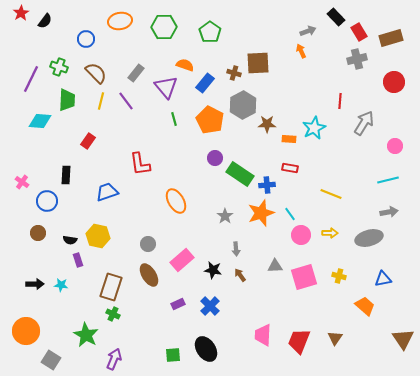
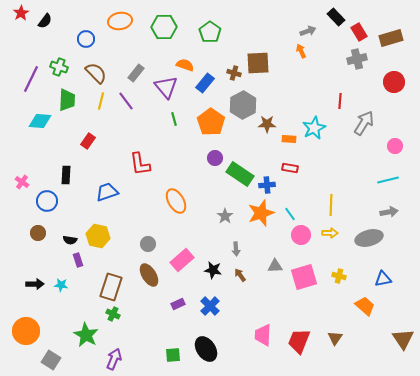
orange pentagon at (210, 120): moved 1 px right, 2 px down; rotated 8 degrees clockwise
yellow line at (331, 194): moved 11 px down; rotated 70 degrees clockwise
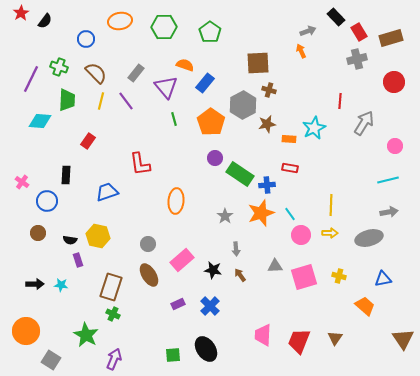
brown cross at (234, 73): moved 35 px right, 17 px down
brown star at (267, 124): rotated 12 degrees counterclockwise
orange ellipse at (176, 201): rotated 35 degrees clockwise
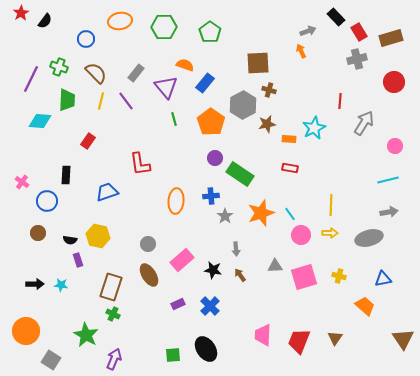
blue cross at (267, 185): moved 56 px left, 11 px down
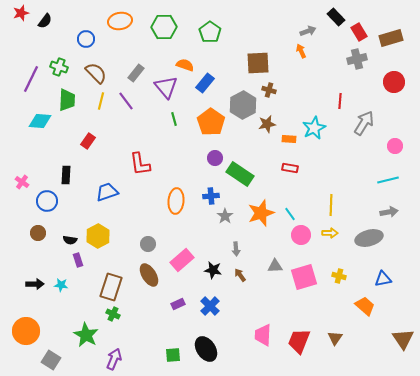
red star at (21, 13): rotated 14 degrees clockwise
yellow hexagon at (98, 236): rotated 20 degrees clockwise
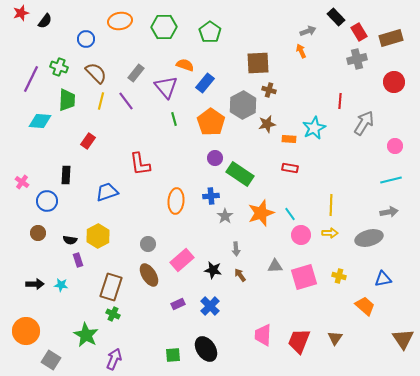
cyan line at (388, 180): moved 3 px right
